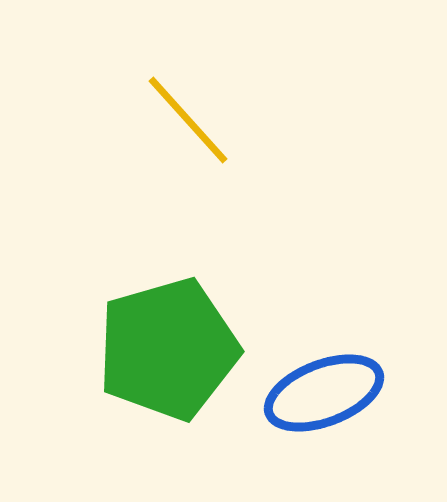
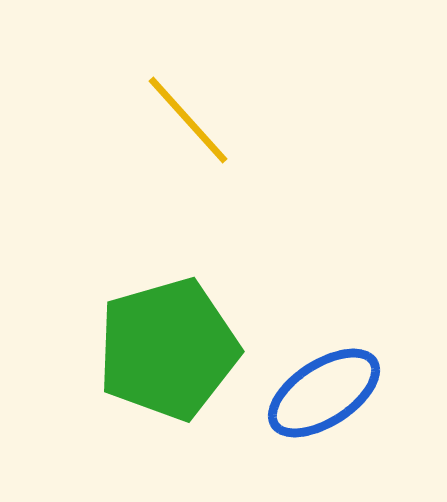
blue ellipse: rotated 12 degrees counterclockwise
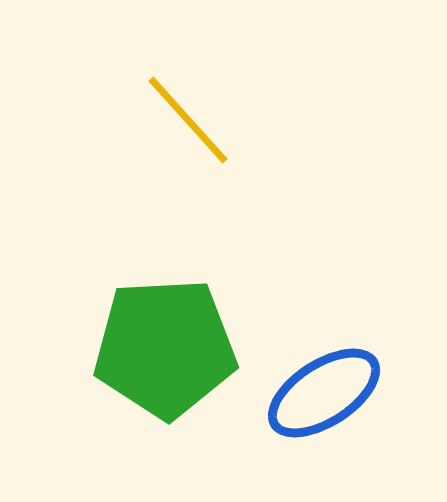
green pentagon: moved 3 px left, 1 px up; rotated 13 degrees clockwise
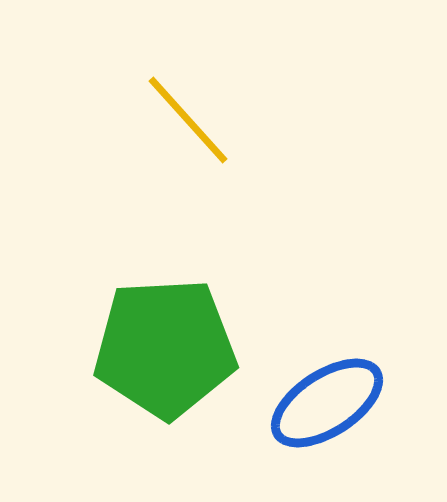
blue ellipse: moved 3 px right, 10 px down
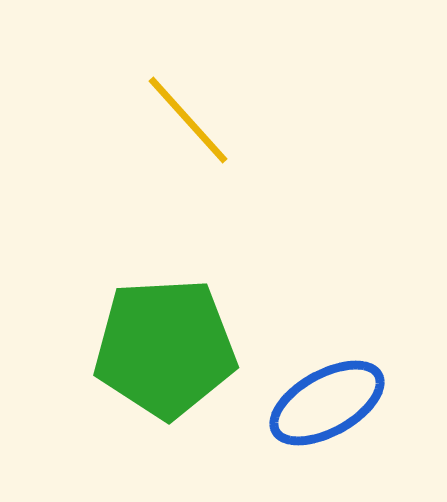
blue ellipse: rotated 4 degrees clockwise
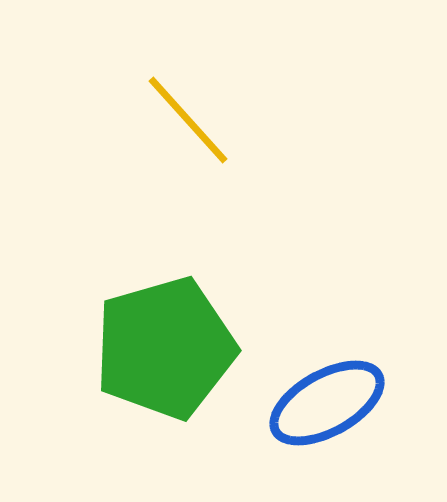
green pentagon: rotated 13 degrees counterclockwise
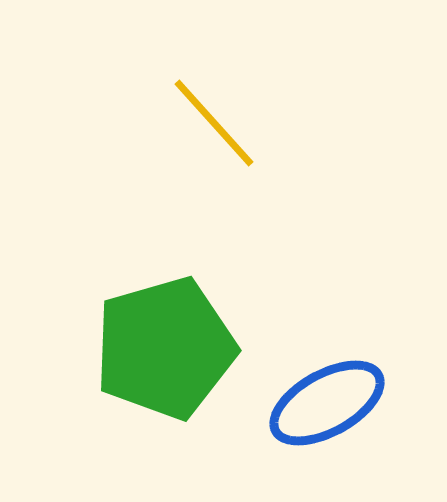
yellow line: moved 26 px right, 3 px down
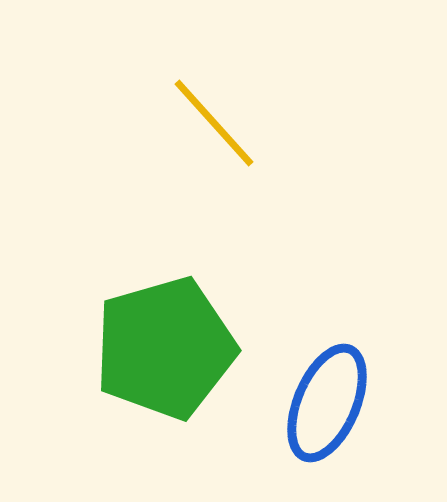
blue ellipse: rotated 38 degrees counterclockwise
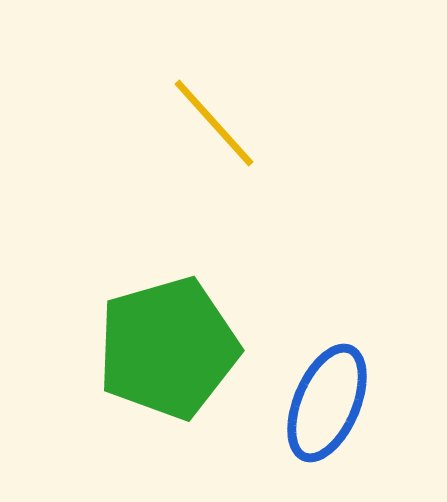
green pentagon: moved 3 px right
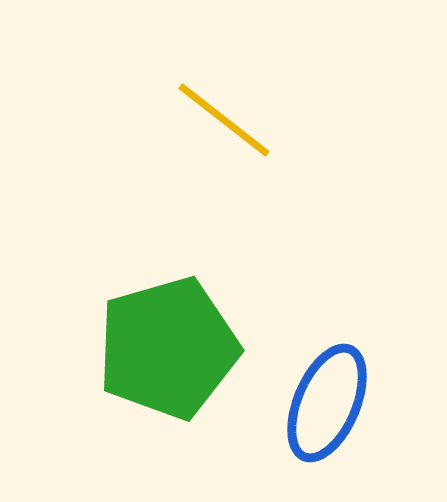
yellow line: moved 10 px right, 3 px up; rotated 10 degrees counterclockwise
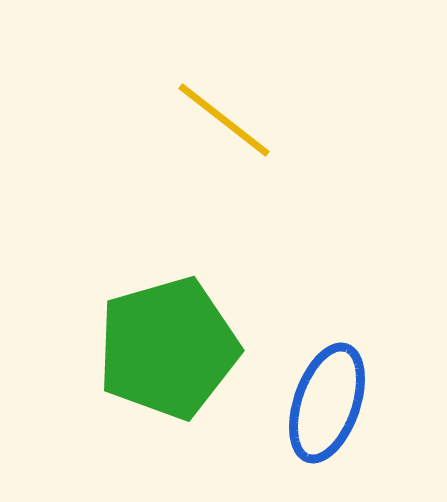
blue ellipse: rotated 4 degrees counterclockwise
